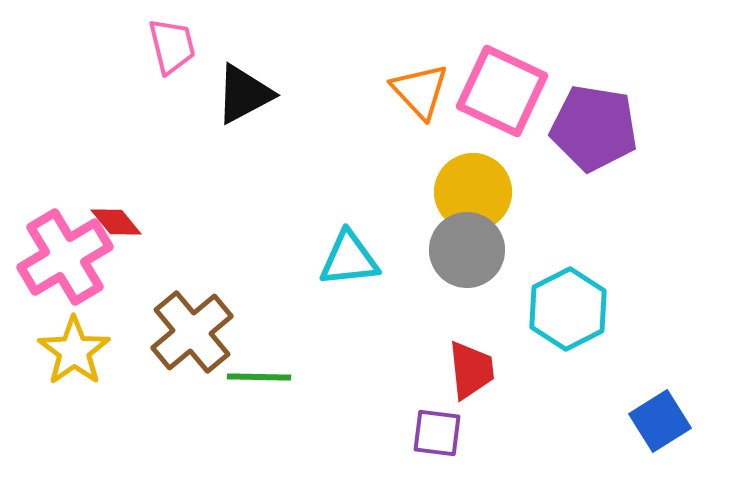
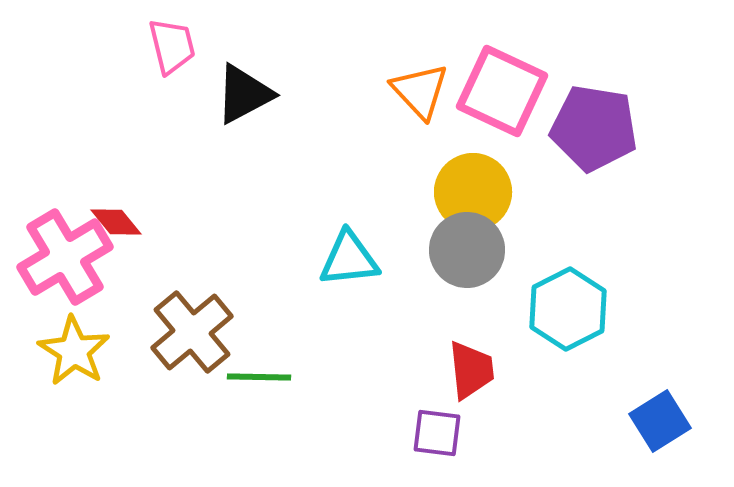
yellow star: rotated 4 degrees counterclockwise
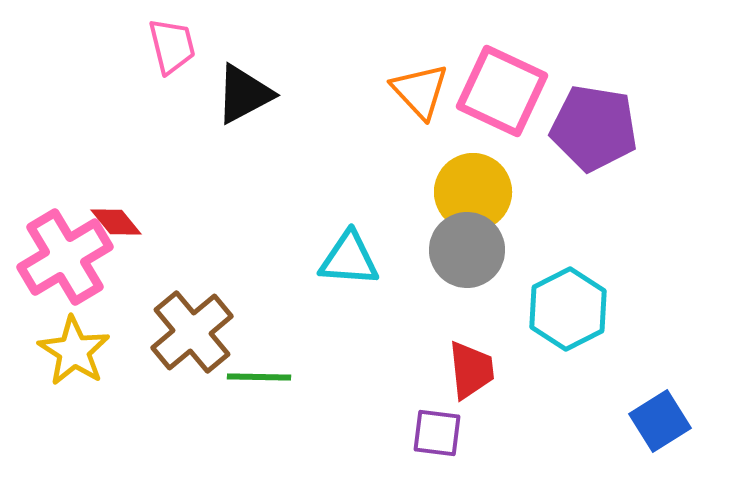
cyan triangle: rotated 10 degrees clockwise
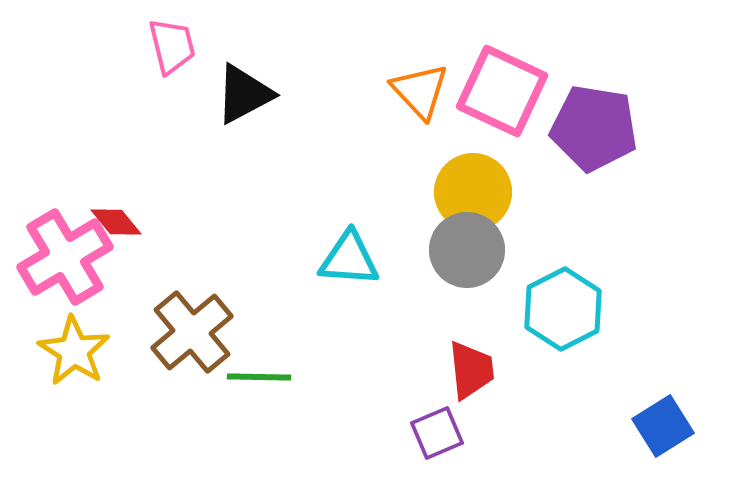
cyan hexagon: moved 5 px left
blue square: moved 3 px right, 5 px down
purple square: rotated 30 degrees counterclockwise
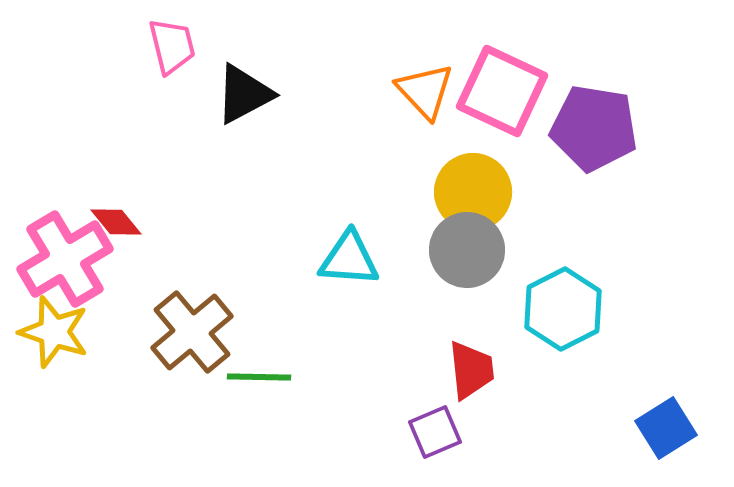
orange triangle: moved 5 px right
pink cross: moved 2 px down
yellow star: moved 20 px left, 19 px up; rotated 14 degrees counterclockwise
blue square: moved 3 px right, 2 px down
purple square: moved 2 px left, 1 px up
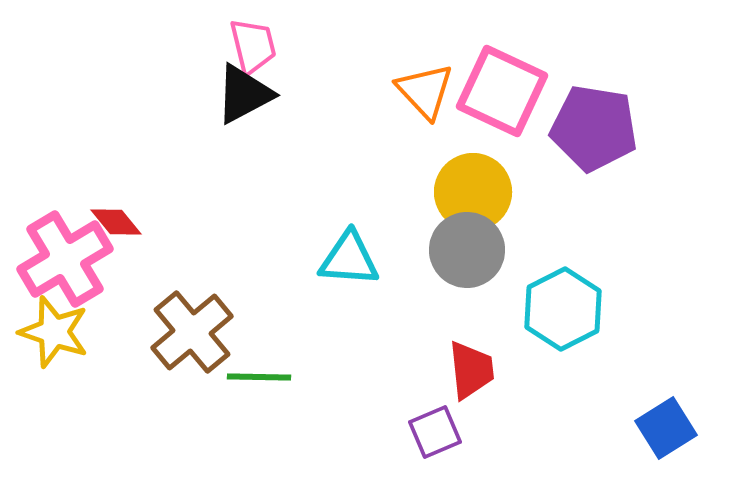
pink trapezoid: moved 81 px right
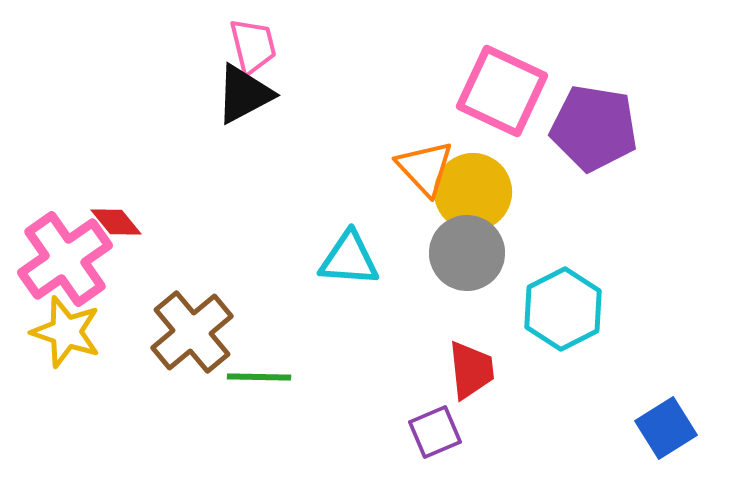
orange triangle: moved 77 px down
gray circle: moved 3 px down
pink cross: rotated 4 degrees counterclockwise
yellow star: moved 12 px right
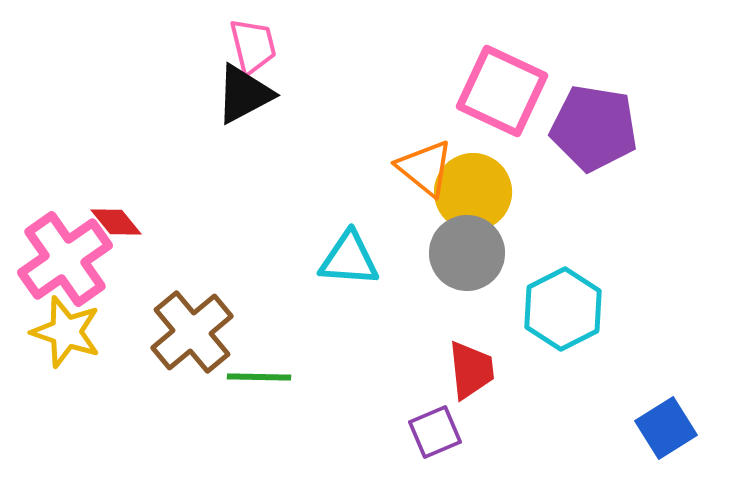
orange triangle: rotated 8 degrees counterclockwise
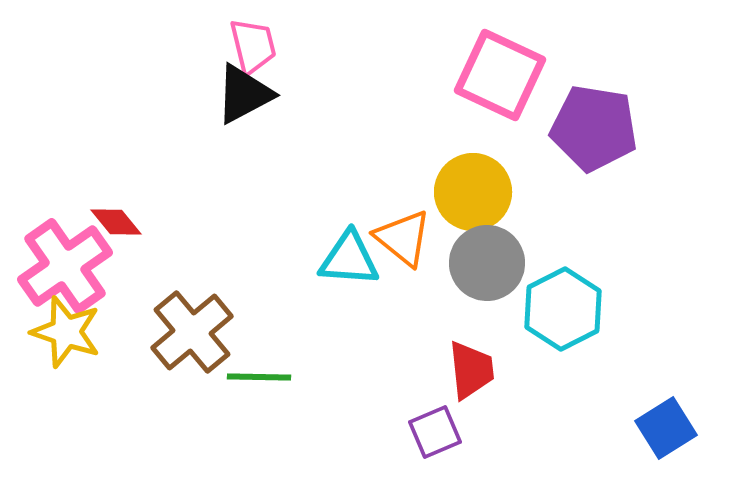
pink square: moved 2 px left, 16 px up
orange triangle: moved 22 px left, 70 px down
gray circle: moved 20 px right, 10 px down
pink cross: moved 7 px down
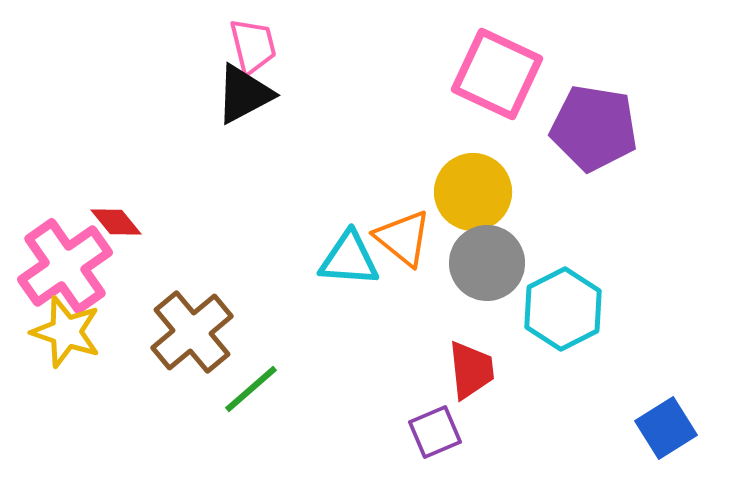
pink square: moved 3 px left, 1 px up
green line: moved 8 px left, 12 px down; rotated 42 degrees counterclockwise
